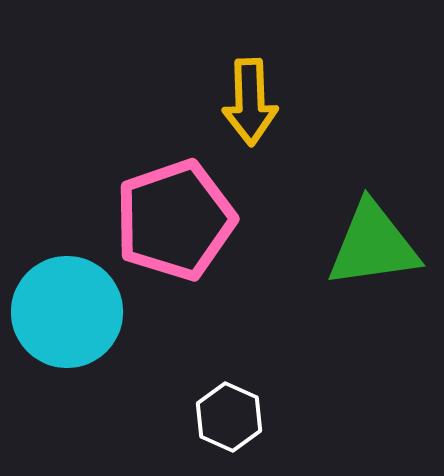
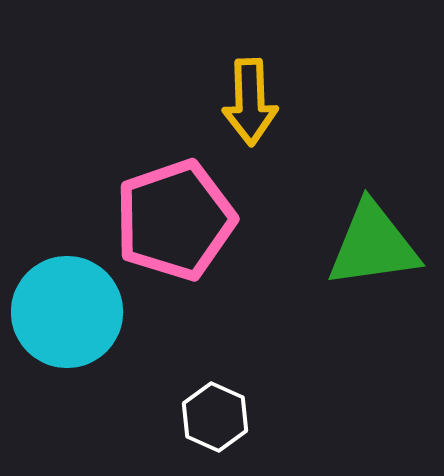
white hexagon: moved 14 px left
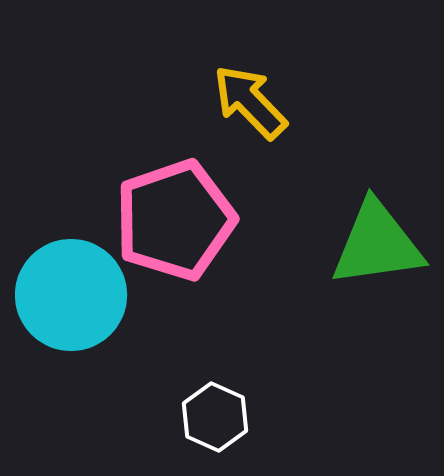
yellow arrow: rotated 138 degrees clockwise
green triangle: moved 4 px right, 1 px up
cyan circle: moved 4 px right, 17 px up
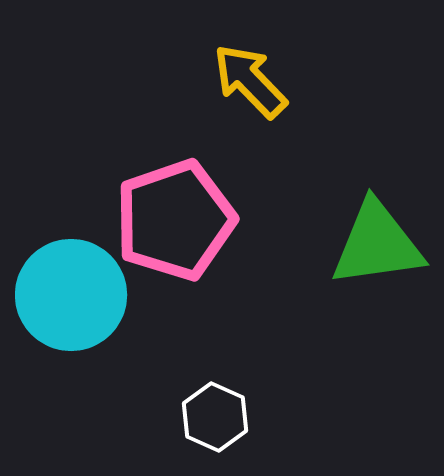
yellow arrow: moved 21 px up
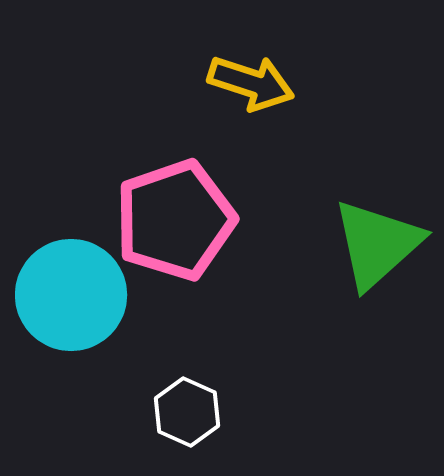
yellow arrow: moved 1 px right, 2 px down; rotated 152 degrees clockwise
green triangle: rotated 34 degrees counterclockwise
white hexagon: moved 28 px left, 5 px up
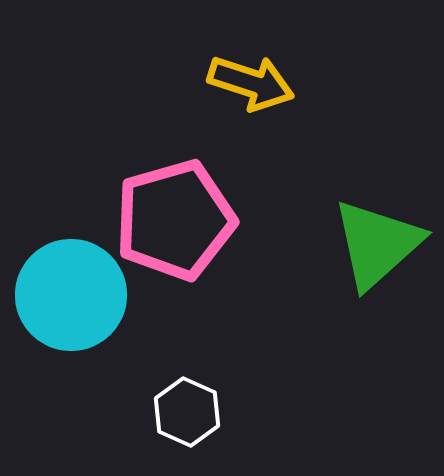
pink pentagon: rotated 3 degrees clockwise
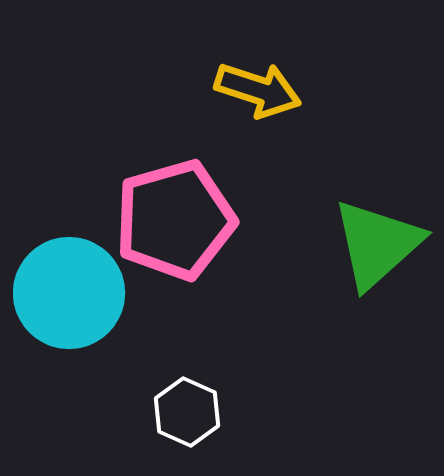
yellow arrow: moved 7 px right, 7 px down
cyan circle: moved 2 px left, 2 px up
